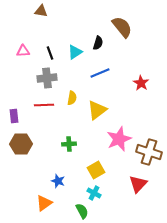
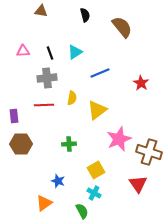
black semicircle: moved 13 px left, 28 px up; rotated 32 degrees counterclockwise
red triangle: rotated 18 degrees counterclockwise
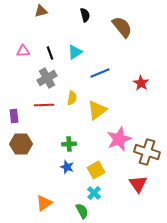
brown triangle: rotated 24 degrees counterclockwise
gray cross: rotated 24 degrees counterclockwise
brown cross: moved 2 px left
blue star: moved 9 px right, 14 px up
cyan cross: rotated 16 degrees clockwise
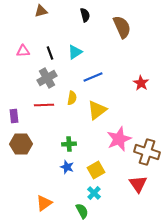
brown semicircle: rotated 15 degrees clockwise
blue line: moved 7 px left, 4 px down
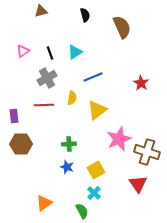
pink triangle: rotated 32 degrees counterclockwise
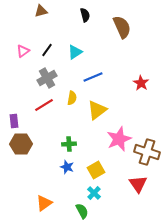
black line: moved 3 px left, 3 px up; rotated 56 degrees clockwise
red line: rotated 30 degrees counterclockwise
purple rectangle: moved 5 px down
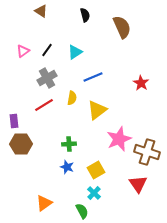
brown triangle: rotated 48 degrees clockwise
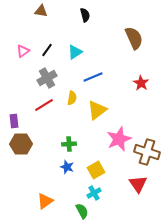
brown triangle: rotated 24 degrees counterclockwise
brown semicircle: moved 12 px right, 11 px down
cyan cross: rotated 16 degrees clockwise
orange triangle: moved 1 px right, 2 px up
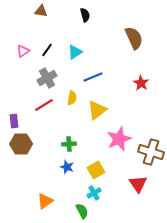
brown cross: moved 4 px right
